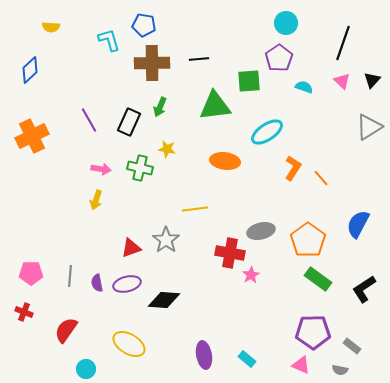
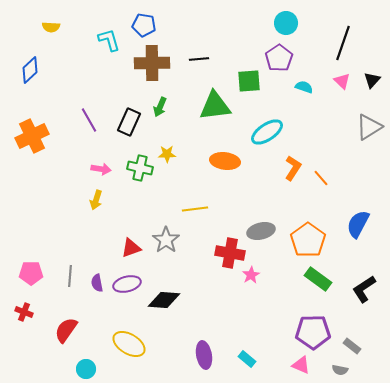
yellow star at (167, 149): moved 5 px down; rotated 12 degrees counterclockwise
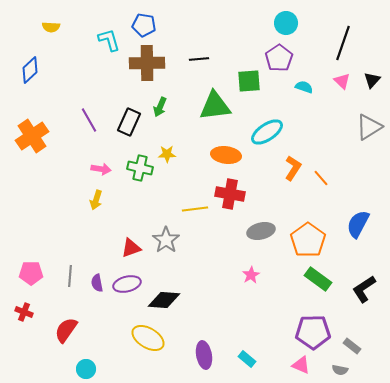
brown cross at (152, 63): moved 5 px left
orange cross at (32, 136): rotated 8 degrees counterclockwise
orange ellipse at (225, 161): moved 1 px right, 6 px up
red cross at (230, 253): moved 59 px up
yellow ellipse at (129, 344): moved 19 px right, 6 px up
